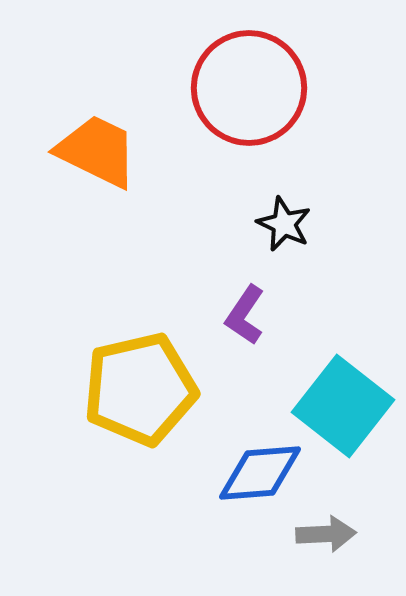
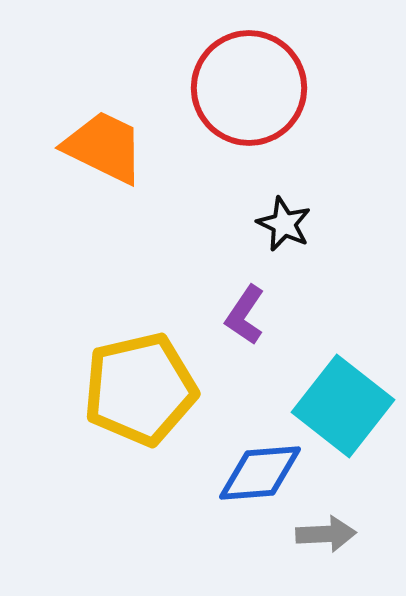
orange trapezoid: moved 7 px right, 4 px up
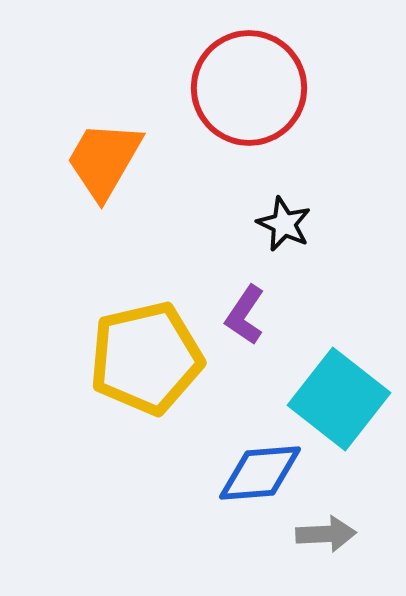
orange trapezoid: moved 13 px down; rotated 86 degrees counterclockwise
yellow pentagon: moved 6 px right, 31 px up
cyan square: moved 4 px left, 7 px up
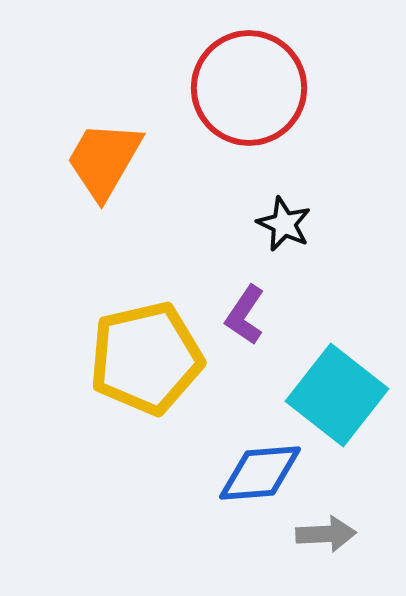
cyan square: moved 2 px left, 4 px up
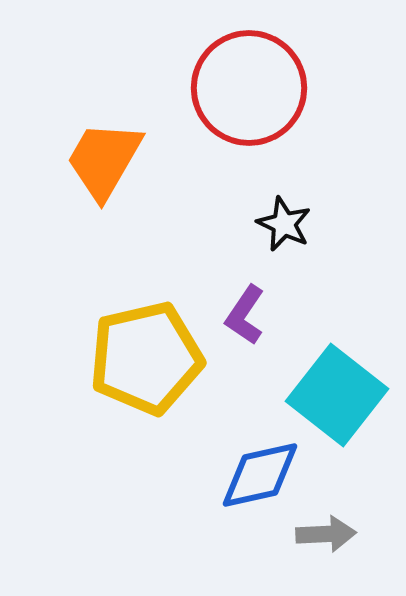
blue diamond: moved 2 px down; rotated 8 degrees counterclockwise
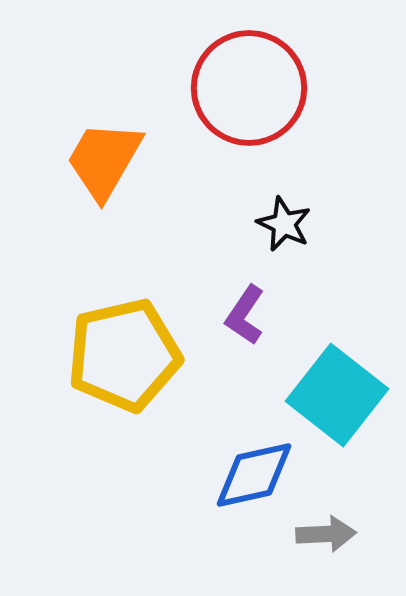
yellow pentagon: moved 22 px left, 3 px up
blue diamond: moved 6 px left
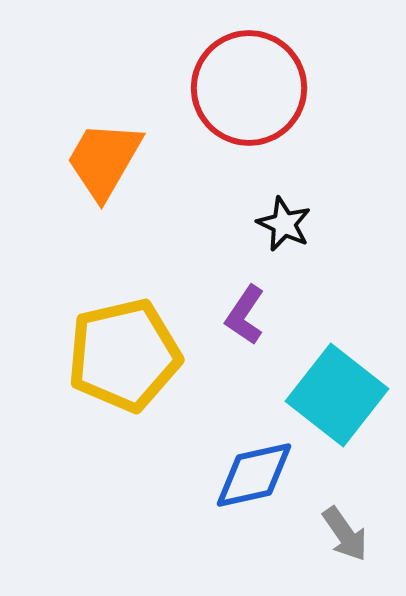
gray arrow: moved 19 px right; rotated 58 degrees clockwise
